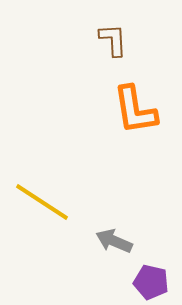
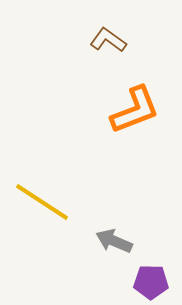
brown L-shape: moved 5 px left; rotated 51 degrees counterclockwise
orange L-shape: rotated 102 degrees counterclockwise
purple pentagon: rotated 12 degrees counterclockwise
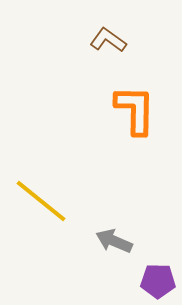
orange L-shape: rotated 68 degrees counterclockwise
yellow line: moved 1 px left, 1 px up; rotated 6 degrees clockwise
purple pentagon: moved 7 px right, 1 px up
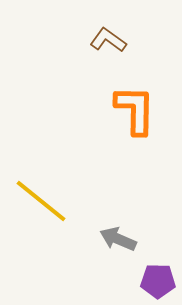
gray arrow: moved 4 px right, 2 px up
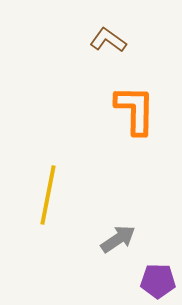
yellow line: moved 7 px right, 6 px up; rotated 62 degrees clockwise
gray arrow: rotated 123 degrees clockwise
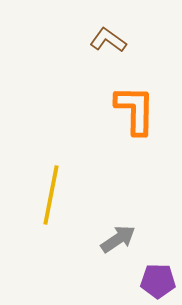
yellow line: moved 3 px right
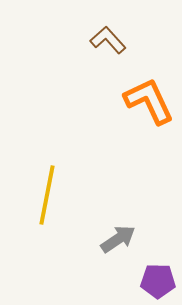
brown L-shape: rotated 12 degrees clockwise
orange L-shape: moved 14 px right, 9 px up; rotated 26 degrees counterclockwise
yellow line: moved 4 px left
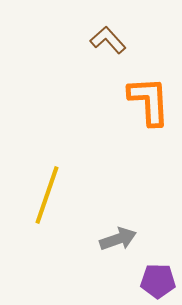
orange L-shape: rotated 22 degrees clockwise
yellow line: rotated 8 degrees clockwise
gray arrow: rotated 15 degrees clockwise
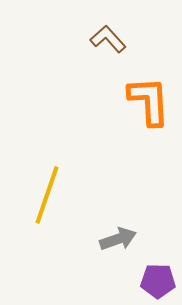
brown L-shape: moved 1 px up
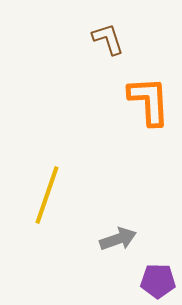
brown L-shape: rotated 24 degrees clockwise
